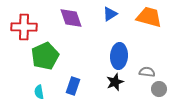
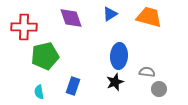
green pentagon: rotated 12 degrees clockwise
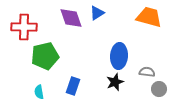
blue triangle: moved 13 px left, 1 px up
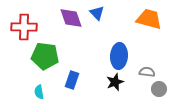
blue triangle: rotated 42 degrees counterclockwise
orange trapezoid: moved 2 px down
green pentagon: rotated 20 degrees clockwise
blue rectangle: moved 1 px left, 6 px up
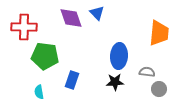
orange trapezoid: moved 10 px right, 14 px down; rotated 80 degrees clockwise
black star: rotated 18 degrees clockwise
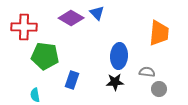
purple diamond: rotated 40 degrees counterclockwise
cyan semicircle: moved 4 px left, 3 px down
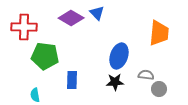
blue ellipse: rotated 15 degrees clockwise
gray semicircle: moved 1 px left, 3 px down
blue rectangle: rotated 18 degrees counterclockwise
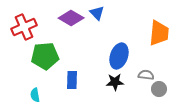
red cross: rotated 25 degrees counterclockwise
green pentagon: rotated 12 degrees counterclockwise
